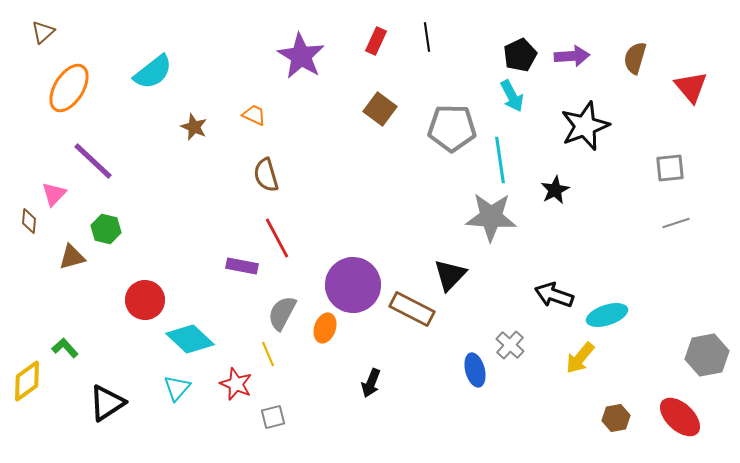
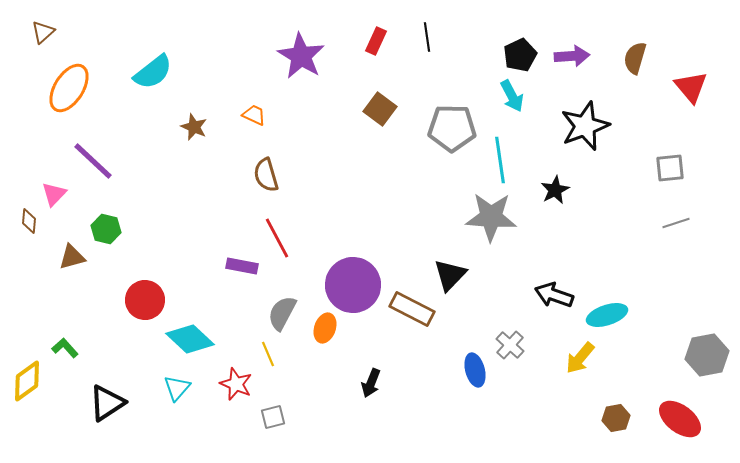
red ellipse at (680, 417): moved 2 px down; rotated 6 degrees counterclockwise
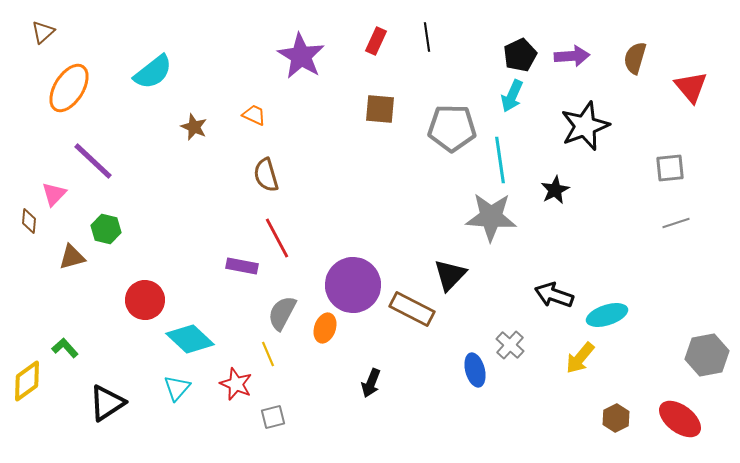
cyan arrow at (512, 96): rotated 52 degrees clockwise
brown square at (380, 109): rotated 32 degrees counterclockwise
brown hexagon at (616, 418): rotated 16 degrees counterclockwise
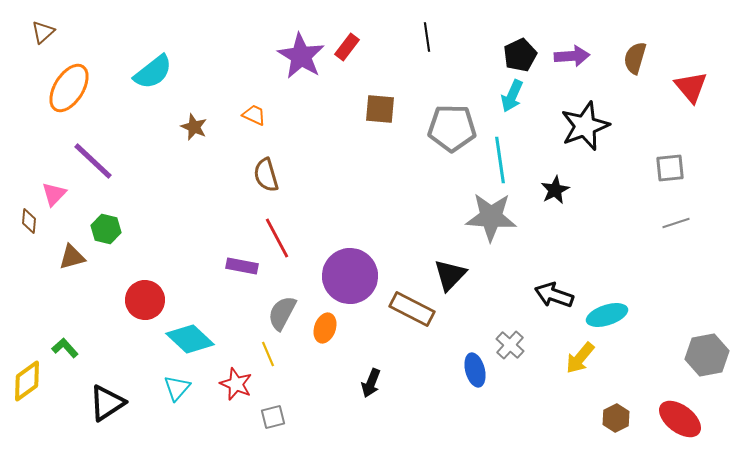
red rectangle at (376, 41): moved 29 px left, 6 px down; rotated 12 degrees clockwise
purple circle at (353, 285): moved 3 px left, 9 px up
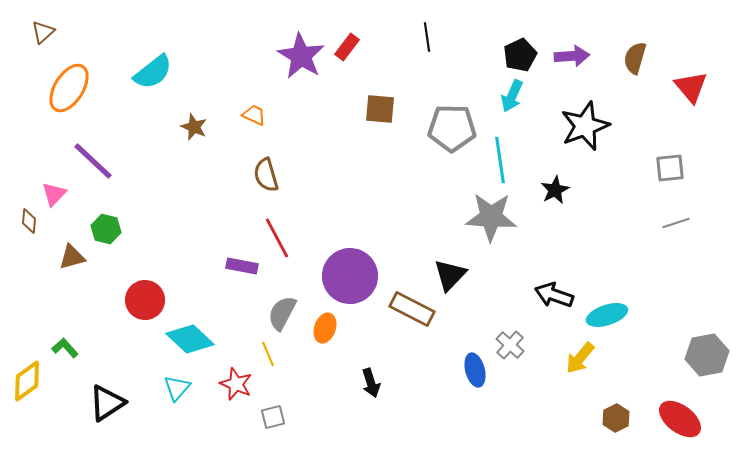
black arrow at (371, 383): rotated 40 degrees counterclockwise
